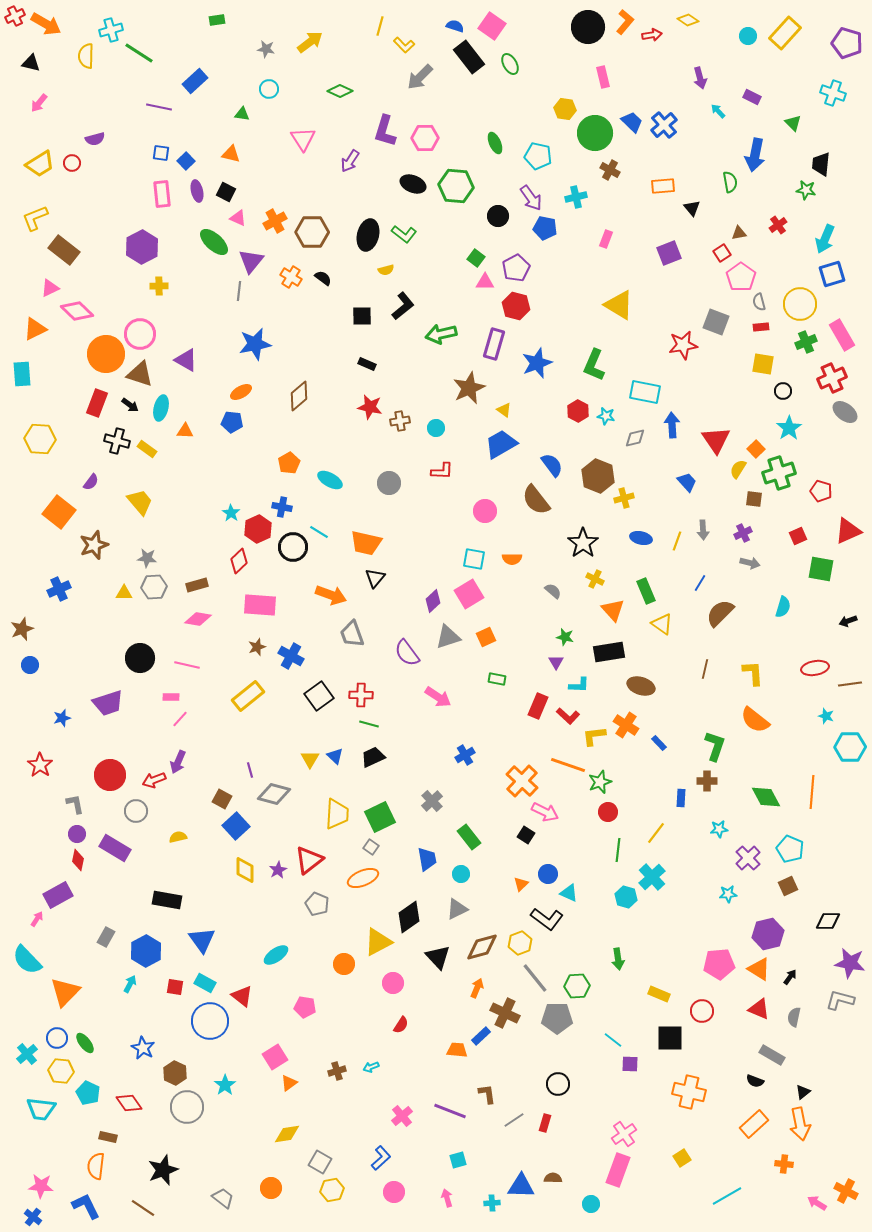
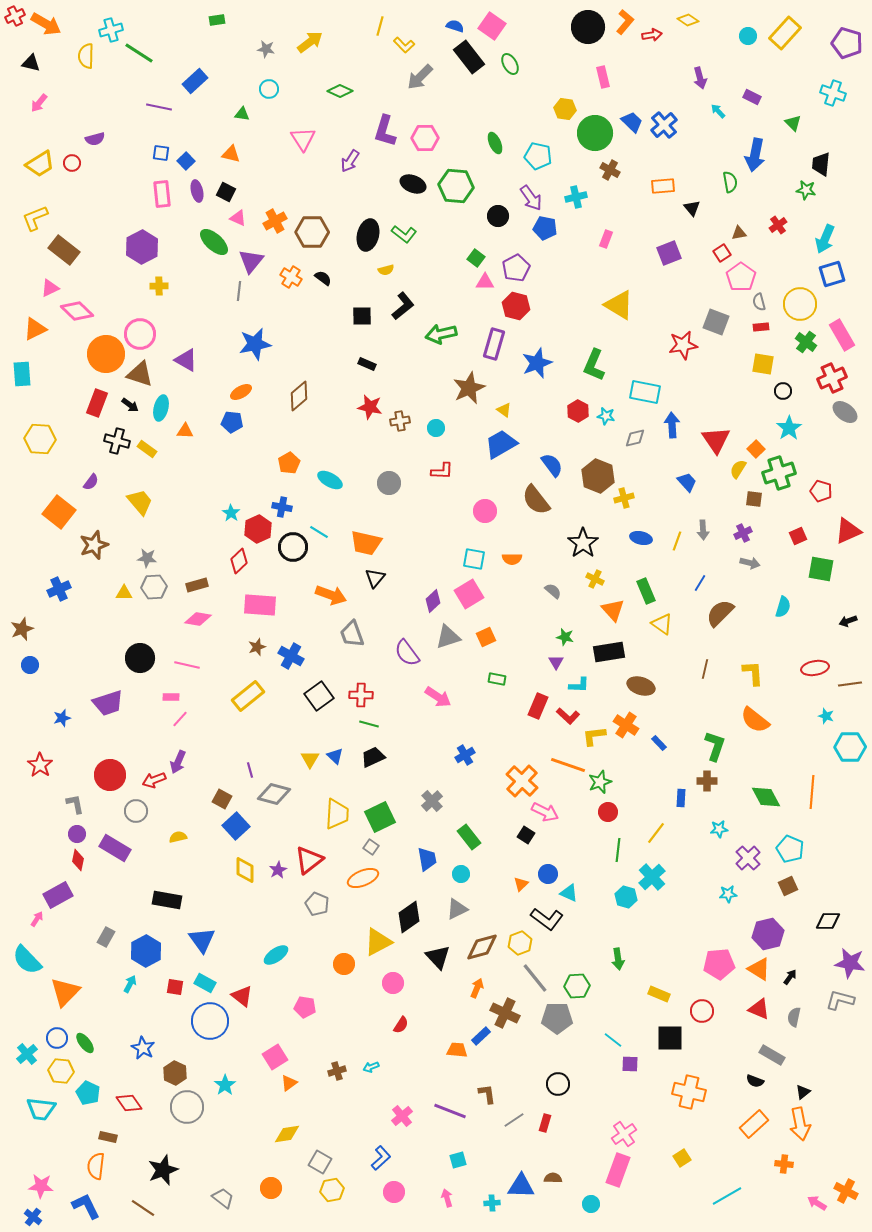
green cross at (806, 342): rotated 30 degrees counterclockwise
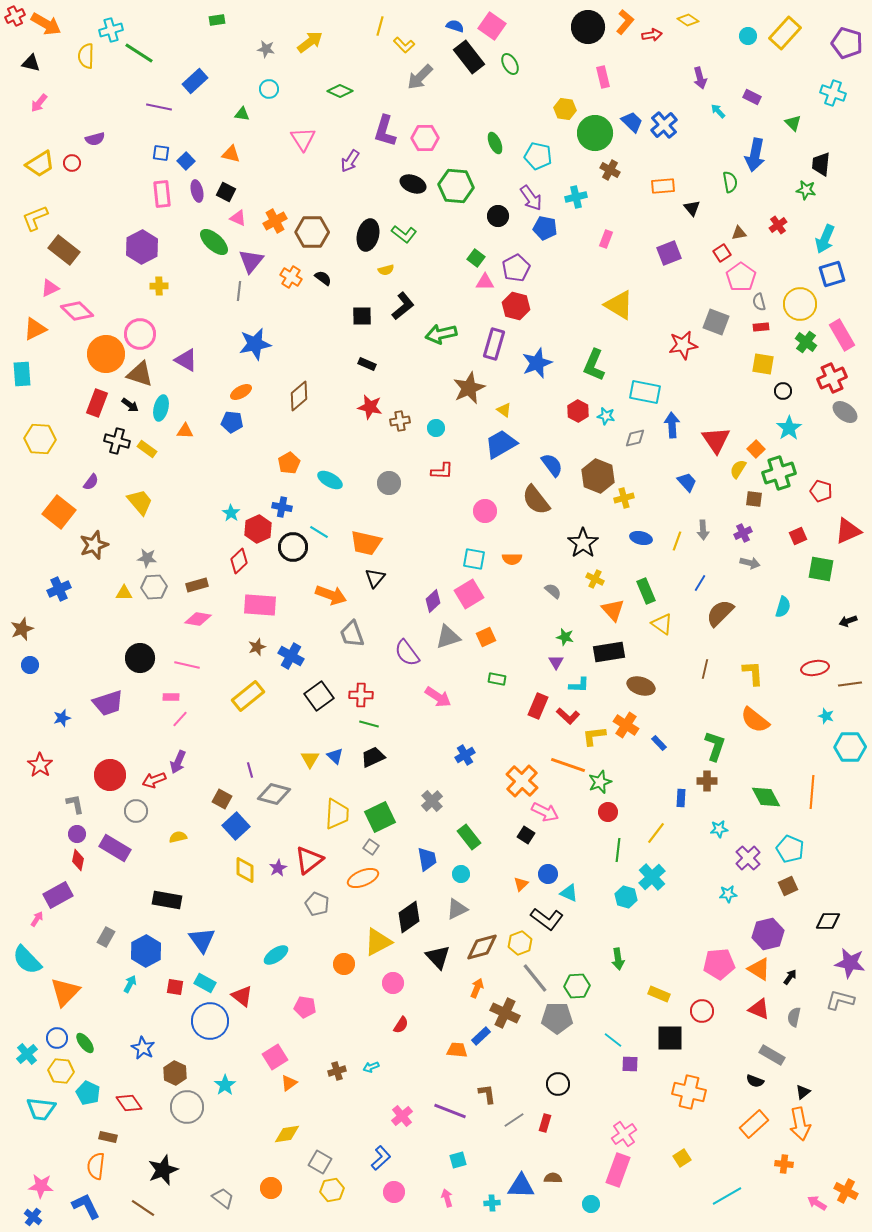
purple star at (278, 870): moved 2 px up
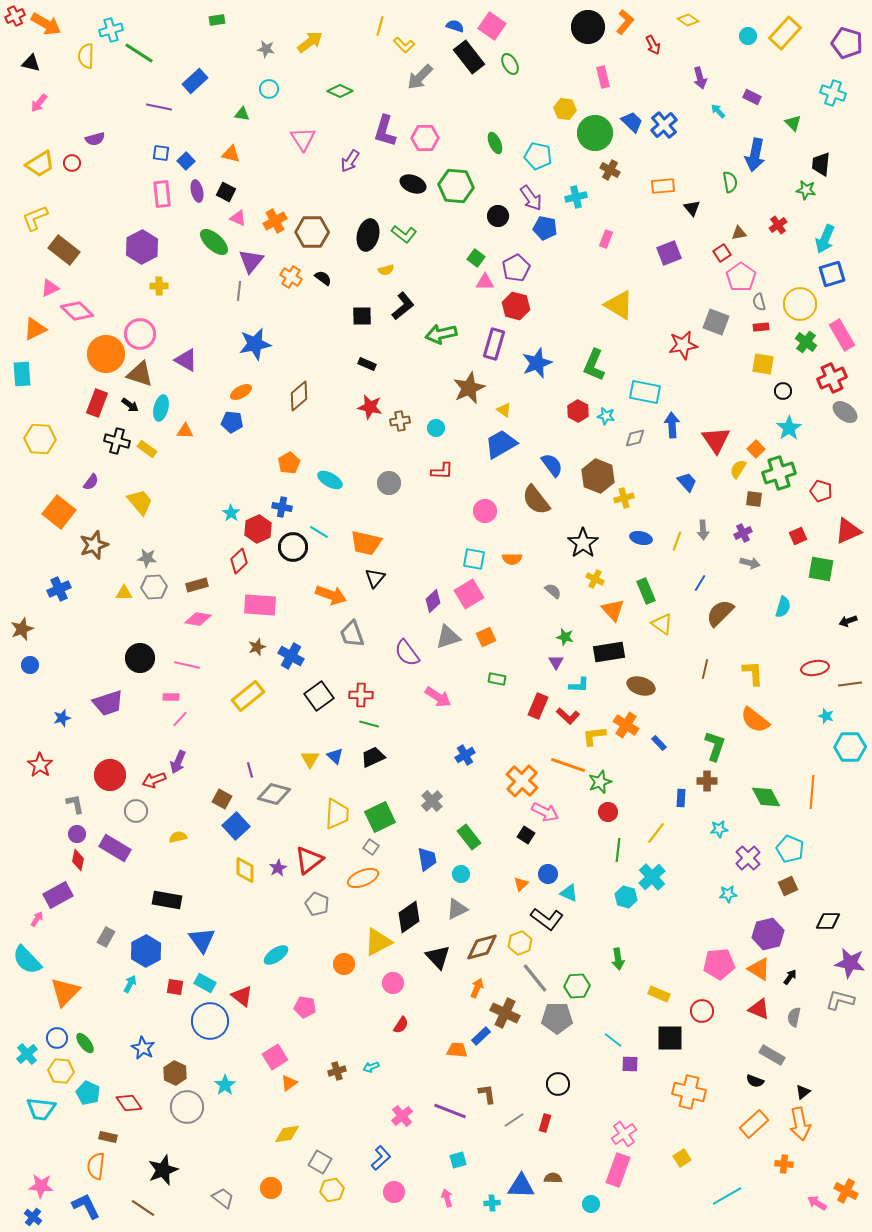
red arrow at (652, 35): moved 1 px right, 10 px down; rotated 72 degrees clockwise
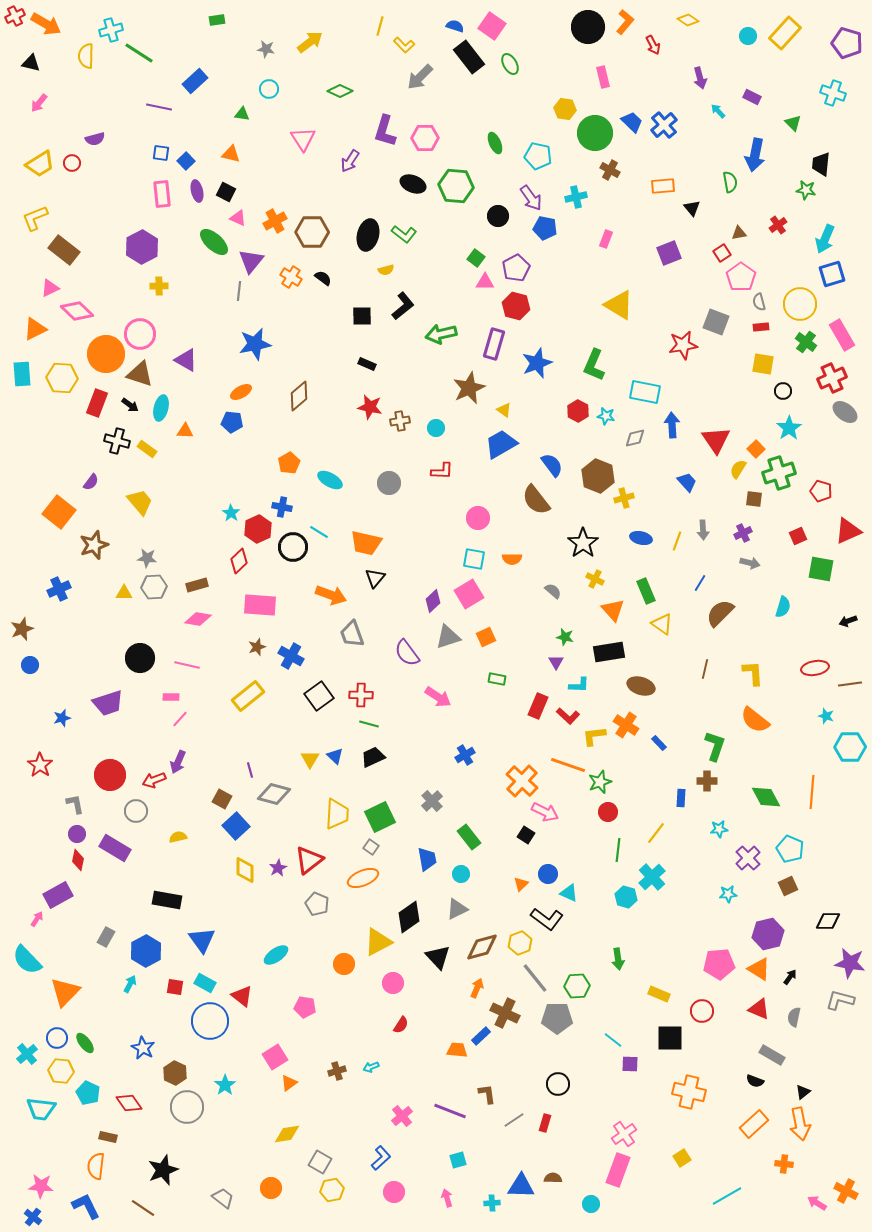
yellow hexagon at (40, 439): moved 22 px right, 61 px up
pink circle at (485, 511): moved 7 px left, 7 px down
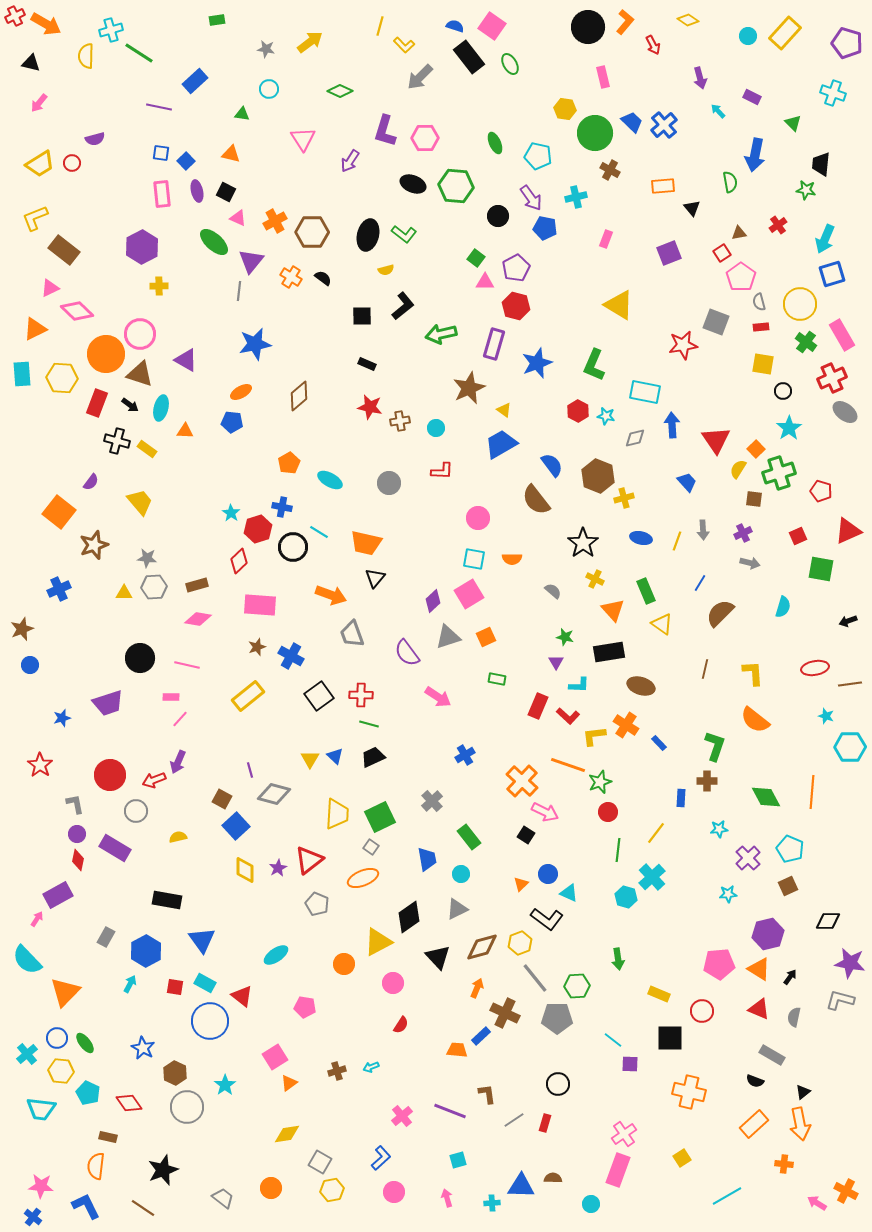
red hexagon at (258, 529): rotated 8 degrees clockwise
